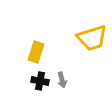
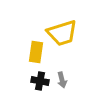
yellow trapezoid: moved 30 px left, 5 px up
yellow rectangle: rotated 10 degrees counterclockwise
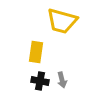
yellow trapezoid: moved 12 px up; rotated 32 degrees clockwise
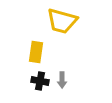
gray arrow: rotated 14 degrees clockwise
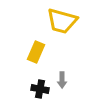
yellow rectangle: rotated 15 degrees clockwise
black cross: moved 8 px down
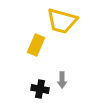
yellow rectangle: moved 7 px up
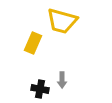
yellow rectangle: moved 3 px left, 2 px up
